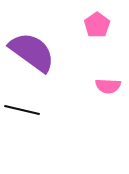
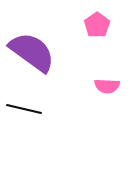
pink semicircle: moved 1 px left
black line: moved 2 px right, 1 px up
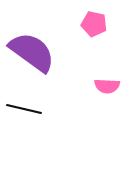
pink pentagon: moved 3 px left, 1 px up; rotated 25 degrees counterclockwise
